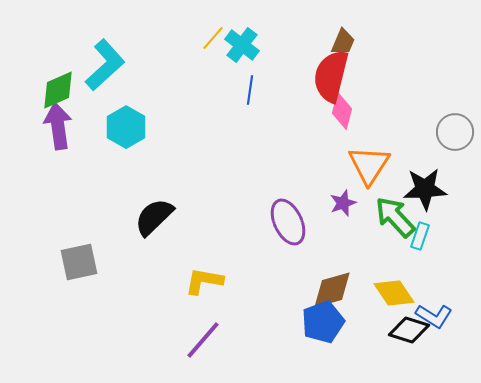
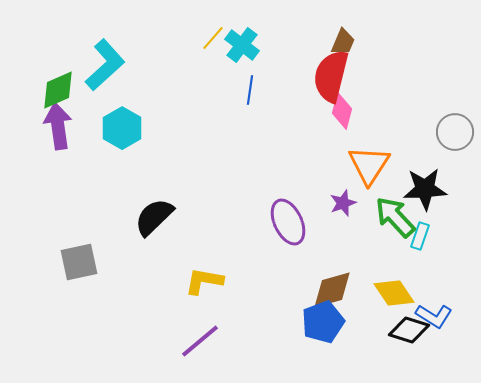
cyan hexagon: moved 4 px left, 1 px down
purple line: moved 3 px left, 1 px down; rotated 9 degrees clockwise
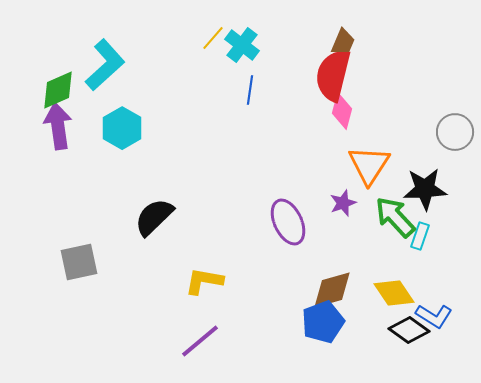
red semicircle: moved 2 px right, 1 px up
black diamond: rotated 18 degrees clockwise
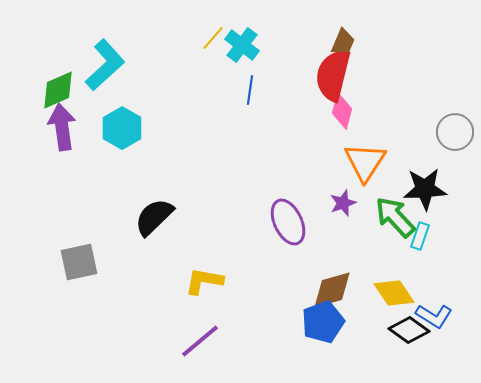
purple arrow: moved 4 px right, 1 px down
orange triangle: moved 4 px left, 3 px up
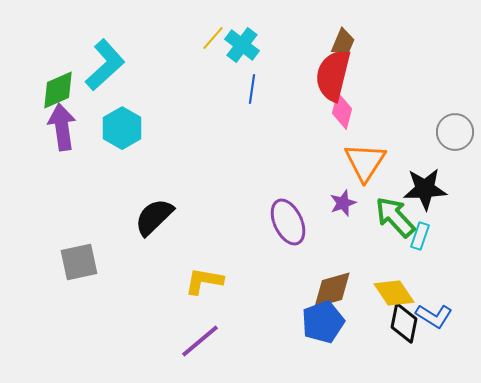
blue line: moved 2 px right, 1 px up
black diamond: moved 5 px left, 7 px up; rotated 66 degrees clockwise
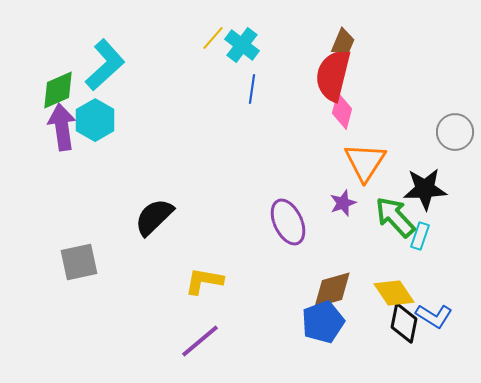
cyan hexagon: moved 27 px left, 8 px up
